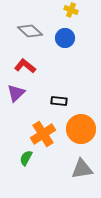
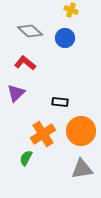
red L-shape: moved 3 px up
black rectangle: moved 1 px right, 1 px down
orange circle: moved 2 px down
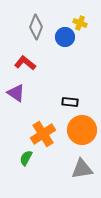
yellow cross: moved 9 px right, 13 px down
gray diamond: moved 6 px right, 4 px up; rotated 70 degrees clockwise
blue circle: moved 1 px up
purple triangle: rotated 42 degrees counterclockwise
black rectangle: moved 10 px right
orange circle: moved 1 px right, 1 px up
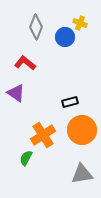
black rectangle: rotated 21 degrees counterclockwise
orange cross: moved 1 px down
gray triangle: moved 5 px down
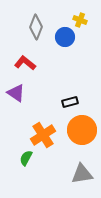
yellow cross: moved 3 px up
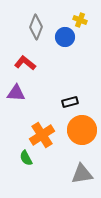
purple triangle: rotated 30 degrees counterclockwise
orange cross: moved 1 px left
green semicircle: rotated 56 degrees counterclockwise
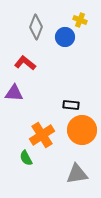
purple triangle: moved 2 px left
black rectangle: moved 1 px right, 3 px down; rotated 21 degrees clockwise
gray triangle: moved 5 px left
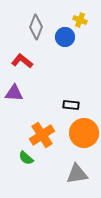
red L-shape: moved 3 px left, 2 px up
orange circle: moved 2 px right, 3 px down
green semicircle: rotated 21 degrees counterclockwise
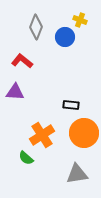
purple triangle: moved 1 px right, 1 px up
